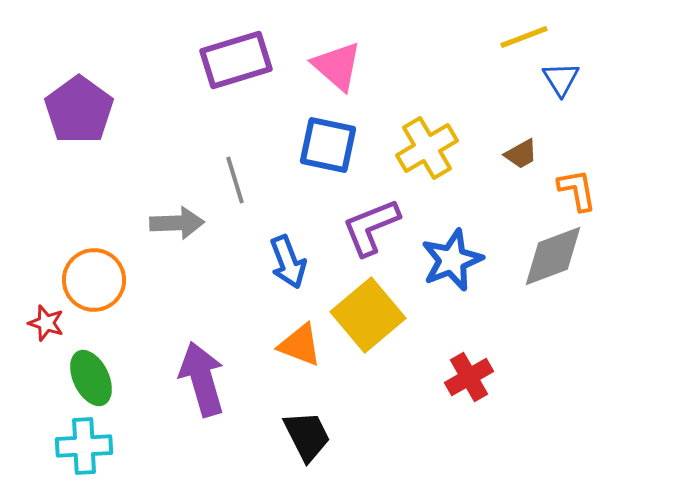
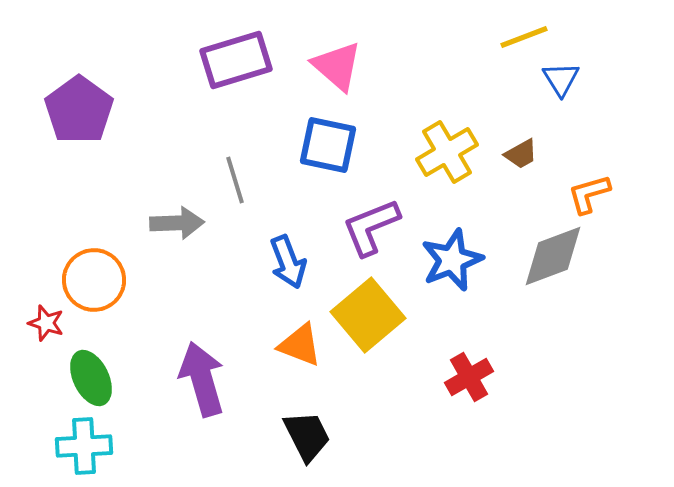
yellow cross: moved 20 px right, 4 px down
orange L-shape: moved 12 px right, 4 px down; rotated 96 degrees counterclockwise
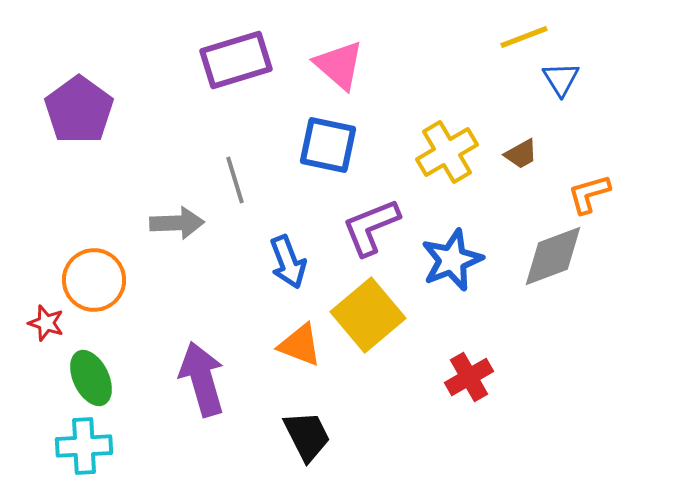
pink triangle: moved 2 px right, 1 px up
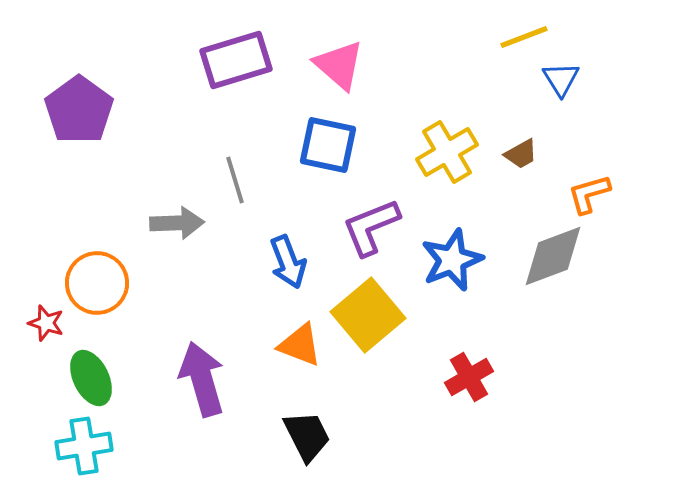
orange circle: moved 3 px right, 3 px down
cyan cross: rotated 6 degrees counterclockwise
